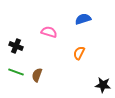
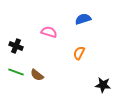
brown semicircle: rotated 72 degrees counterclockwise
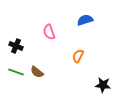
blue semicircle: moved 2 px right, 1 px down
pink semicircle: rotated 126 degrees counterclockwise
orange semicircle: moved 1 px left, 3 px down
brown semicircle: moved 3 px up
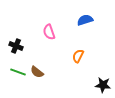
green line: moved 2 px right
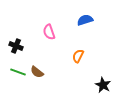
black star: rotated 21 degrees clockwise
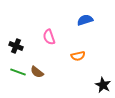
pink semicircle: moved 5 px down
orange semicircle: rotated 128 degrees counterclockwise
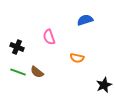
black cross: moved 1 px right, 1 px down
orange semicircle: moved 1 px left, 2 px down; rotated 24 degrees clockwise
black star: moved 1 px right; rotated 21 degrees clockwise
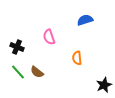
orange semicircle: rotated 72 degrees clockwise
green line: rotated 28 degrees clockwise
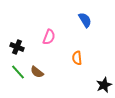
blue semicircle: rotated 77 degrees clockwise
pink semicircle: rotated 140 degrees counterclockwise
